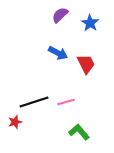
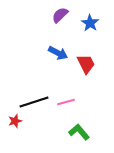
red star: moved 1 px up
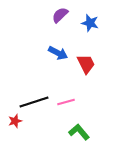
blue star: rotated 18 degrees counterclockwise
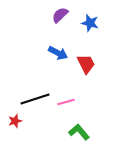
black line: moved 1 px right, 3 px up
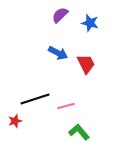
pink line: moved 4 px down
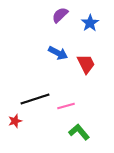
blue star: rotated 24 degrees clockwise
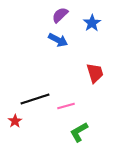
blue star: moved 2 px right
blue arrow: moved 13 px up
red trapezoid: moved 9 px right, 9 px down; rotated 10 degrees clockwise
red star: rotated 16 degrees counterclockwise
green L-shape: rotated 80 degrees counterclockwise
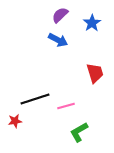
red star: rotated 24 degrees clockwise
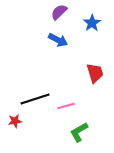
purple semicircle: moved 1 px left, 3 px up
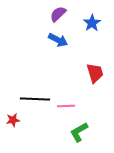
purple semicircle: moved 1 px left, 2 px down
black line: rotated 20 degrees clockwise
pink line: rotated 12 degrees clockwise
red star: moved 2 px left, 1 px up
